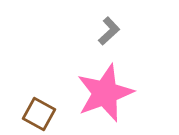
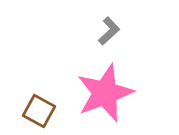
brown square: moved 3 px up
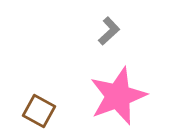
pink star: moved 13 px right, 3 px down
